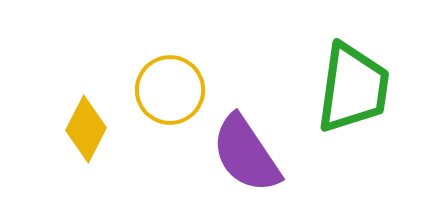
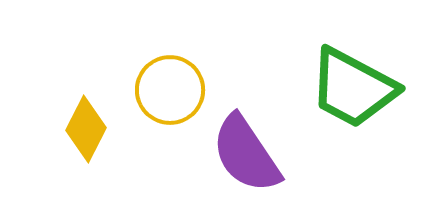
green trapezoid: rotated 110 degrees clockwise
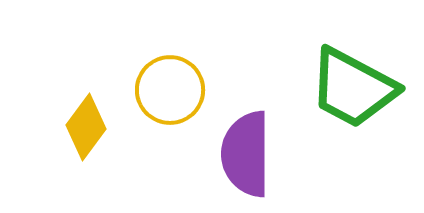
yellow diamond: moved 2 px up; rotated 10 degrees clockwise
purple semicircle: rotated 34 degrees clockwise
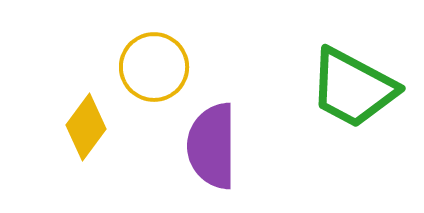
yellow circle: moved 16 px left, 23 px up
purple semicircle: moved 34 px left, 8 px up
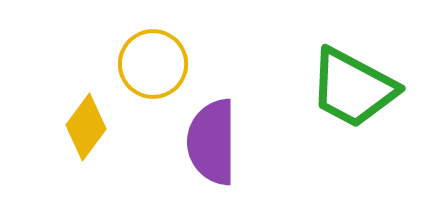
yellow circle: moved 1 px left, 3 px up
purple semicircle: moved 4 px up
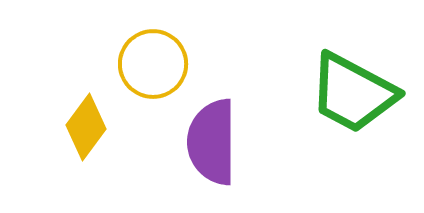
green trapezoid: moved 5 px down
